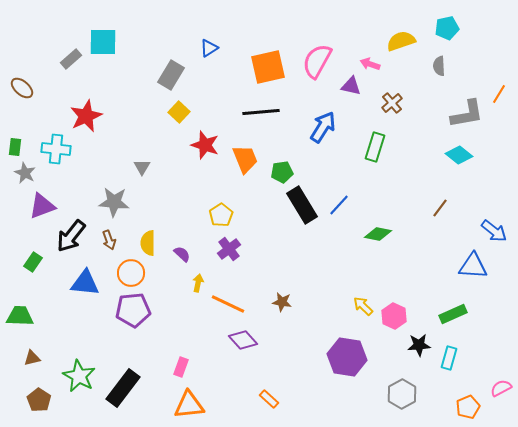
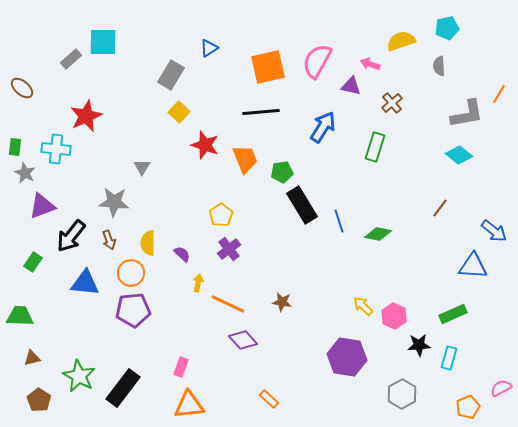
blue line at (339, 205): moved 16 px down; rotated 60 degrees counterclockwise
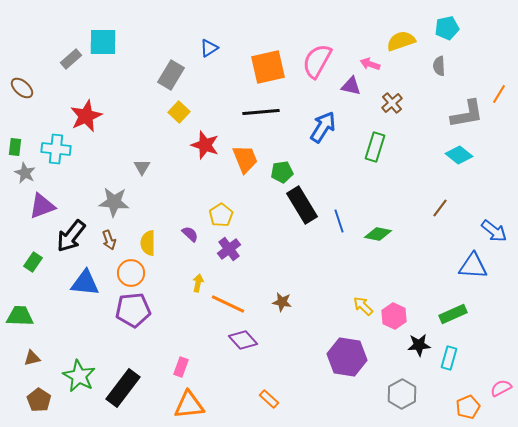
purple semicircle at (182, 254): moved 8 px right, 20 px up
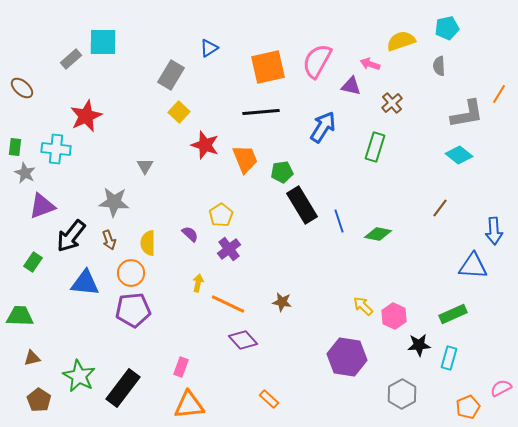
gray triangle at (142, 167): moved 3 px right, 1 px up
blue arrow at (494, 231): rotated 48 degrees clockwise
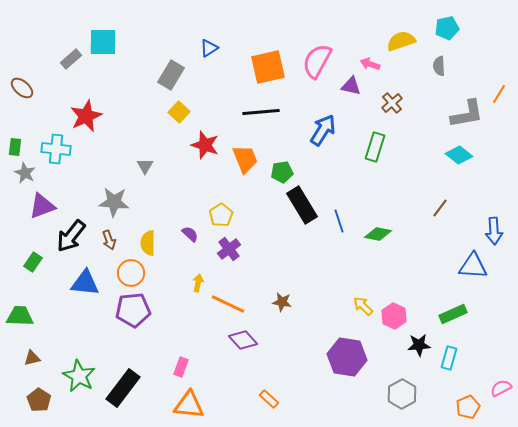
blue arrow at (323, 127): moved 3 px down
orange triangle at (189, 405): rotated 12 degrees clockwise
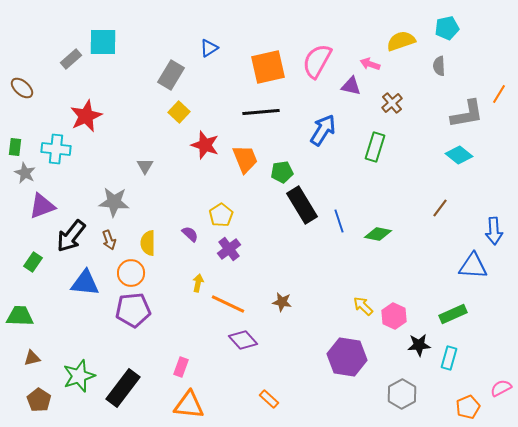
green star at (79, 376): rotated 24 degrees clockwise
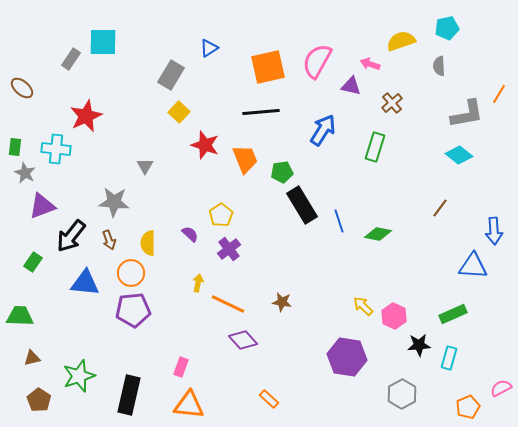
gray rectangle at (71, 59): rotated 15 degrees counterclockwise
black rectangle at (123, 388): moved 6 px right, 7 px down; rotated 24 degrees counterclockwise
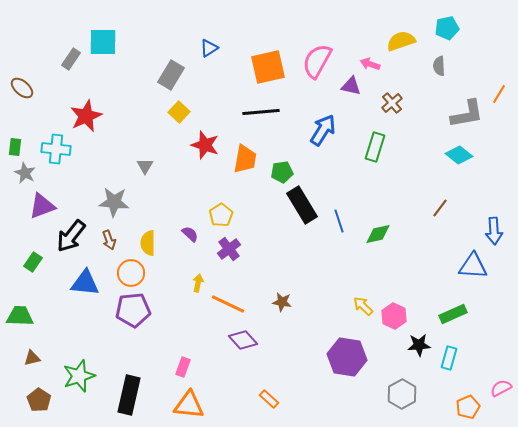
orange trapezoid at (245, 159): rotated 32 degrees clockwise
green diamond at (378, 234): rotated 24 degrees counterclockwise
pink rectangle at (181, 367): moved 2 px right
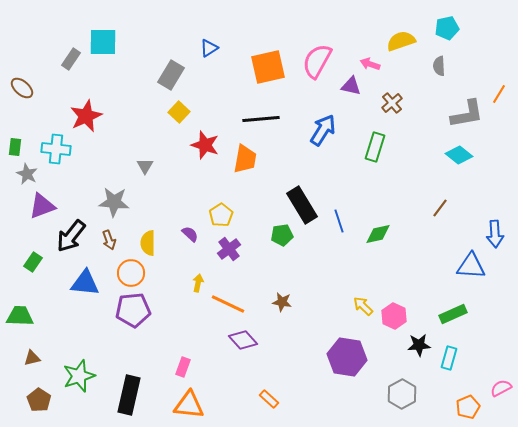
black line at (261, 112): moved 7 px down
green pentagon at (282, 172): moved 63 px down
gray star at (25, 173): moved 2 px right, 1 px down
blue arrow at (494, 231): moved 1 px right, 3 px down
blue triangle at (473, 266): moved 2 px left
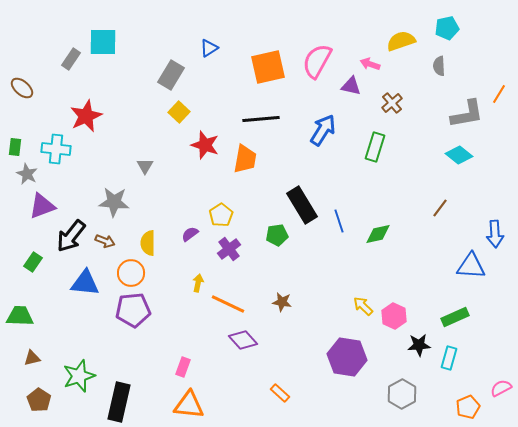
purple semicircle at (190, 234): rotated 78 degrees counterclockwise
green pentagon at (282, 235): moved 5 px left
brown arrow at (109, 240): moved 4 px left, 1 px down; rotated 48 degrees counterclockwise
green rectangle at (453, 314): moved 2 px right, 3 px down
black rectangle at (129, 395): moved 10 px left, 7 px down
orange rectangle at (269, 399): moved 11 px right, 6 px up
